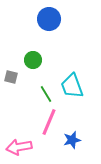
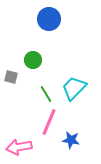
cyan trapezoid: moved 2 px right, 2 px down; rotated 64 degrees clockwise
blue star: moved 1 px left; rotated 24 degrees clockwise
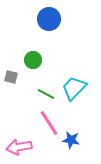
green line: rotated 30 degrees counterclockwise
pink line: moved 1 px down; rotated 56 degrees counterclockwise
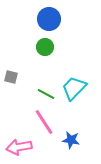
green circle: moved 12 px right, 13 px up
pink line: moved 5 px left, 1 px up
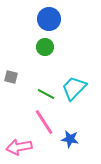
blue star: moved 1 px left, 1 px up
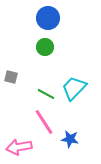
blue circle: moved 1 px left, 1 px up
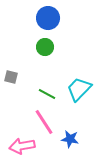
cyan trapezoid: moved 5 px right, 1 px down
green line: moved 1 px right
pink arrow: moved 3 px right, 1 px up
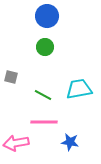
blue circle: moved 1 px left, 2 px up
cyan trapezoid: rotated 36 degrees clockwise
green line: moved 4 px left, 1 px down
pink line: rotated 56 degrees counterclockwise
blue star: moved 3 px down
pink arrow: moved 6 px left, 3 px up
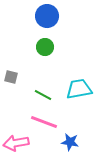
pink line: rotated 20 degrees clockwise
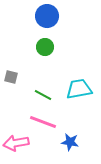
pink line: moved 1 px left
